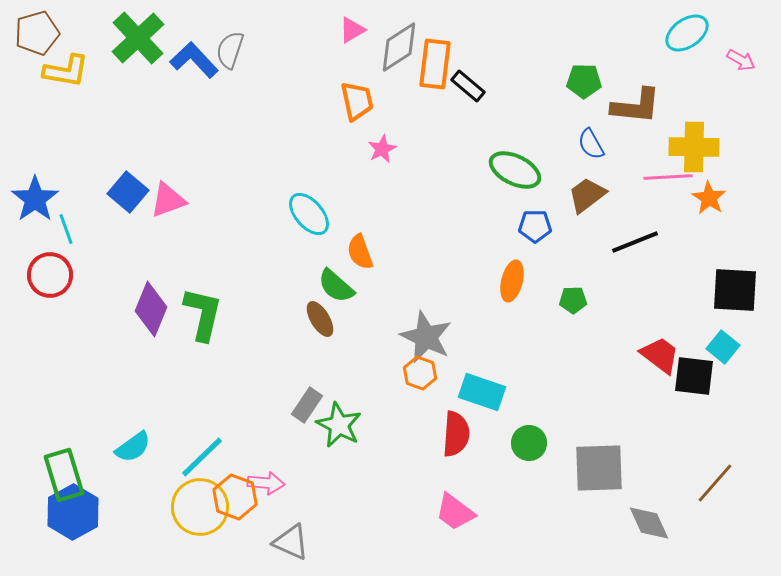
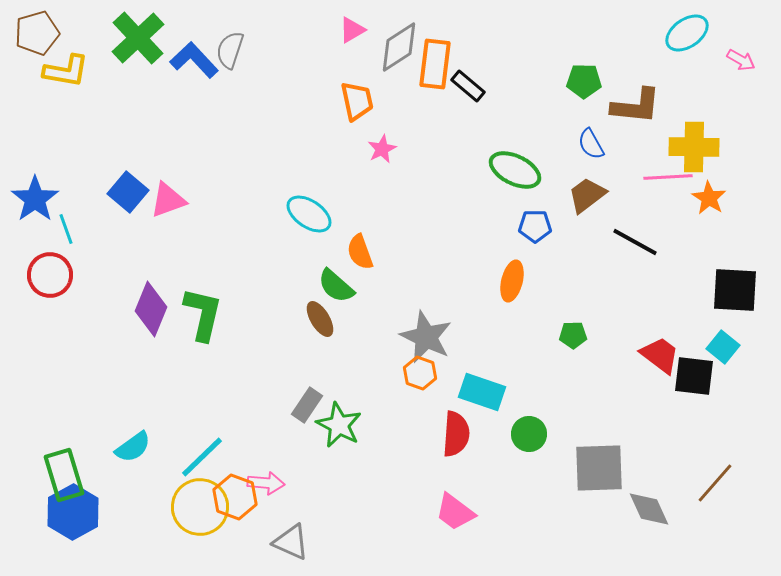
cyan ellipse at (309, 214): rotated 15 degrees counterclockwise
black line at (635, 242): rotated 51 degrees clockwise
green pentagon at (573, 300): moved 35 px down
green circle at (529, 443): moved 9 px up
gray diamond at (649, 523): moved 14 px up
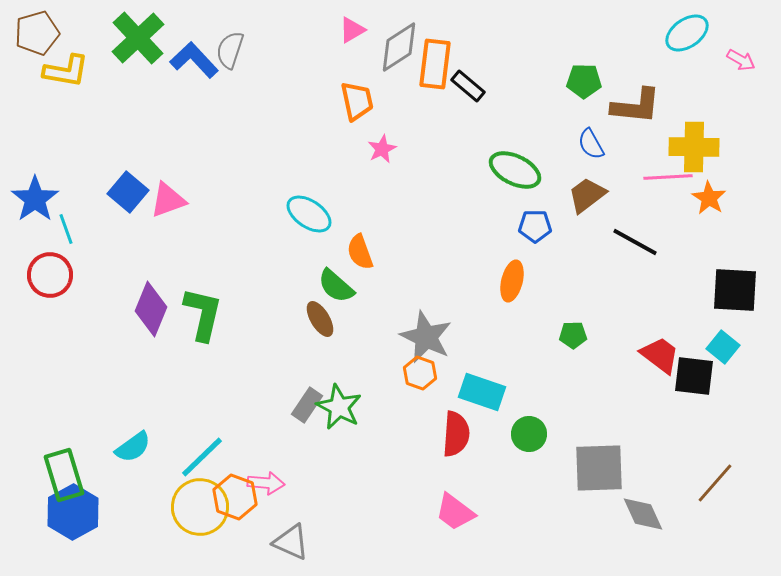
green star at (339, 425): moved 18 px up
gray diamond at (649, 509): moved 6 px left, 5 px down
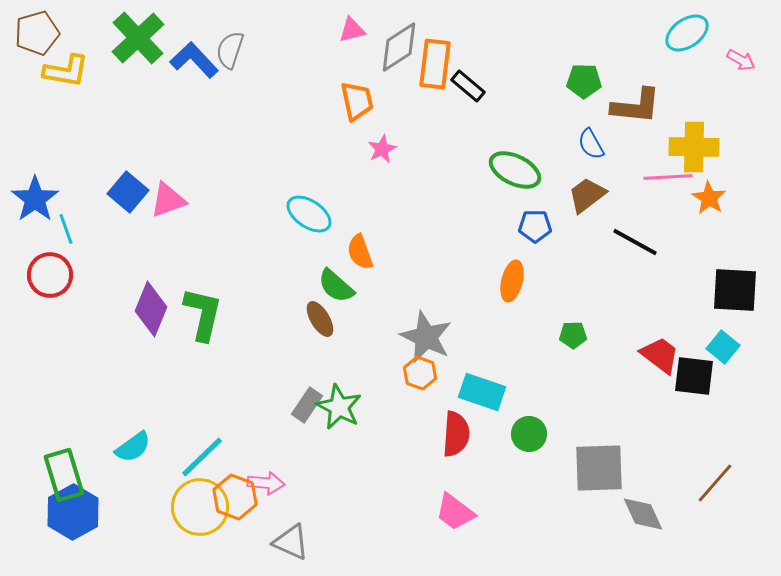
pink triangle at (352, 30): rotated 16 degrees clockwise
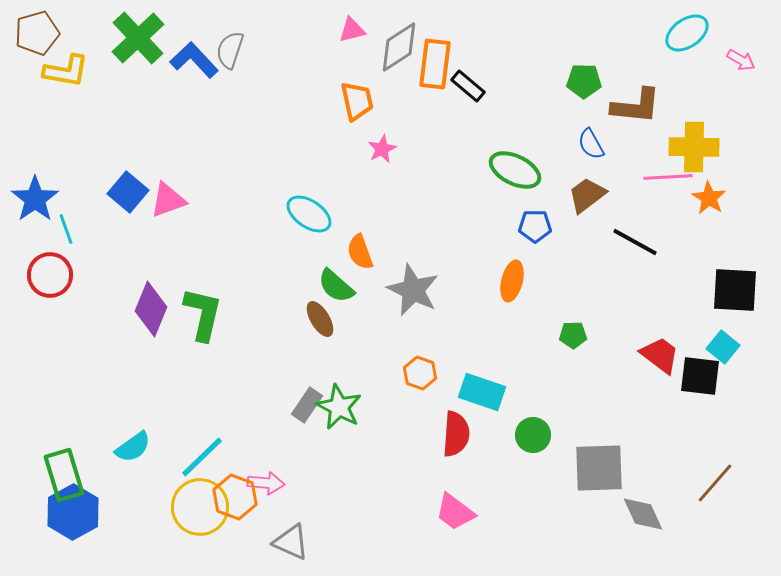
gray star at (426, 337): moved 13 px left, 47 px up
black square at (694, 376): moved 6 px right
green circle at (529, 434): moved 4 px right, 1 px down
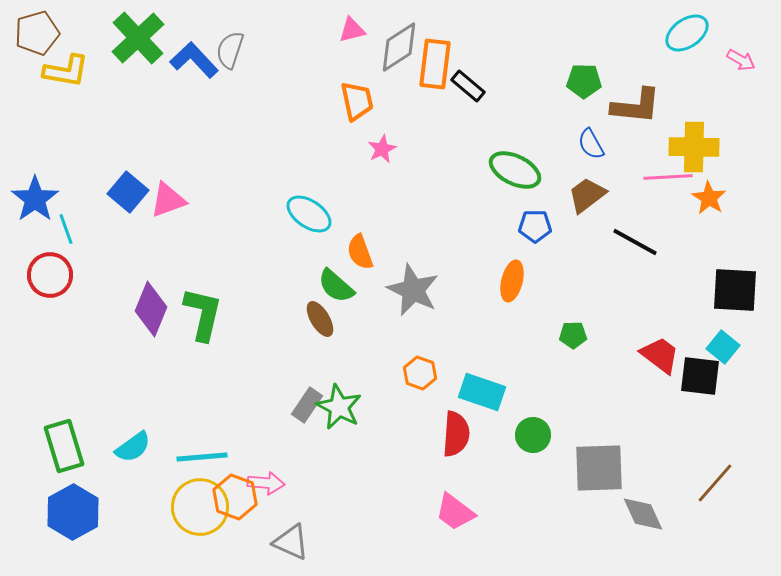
cyan line at (202, 457): rotated 39 degrees clockwise
green rectangle at (64, 475): moved 29 px up
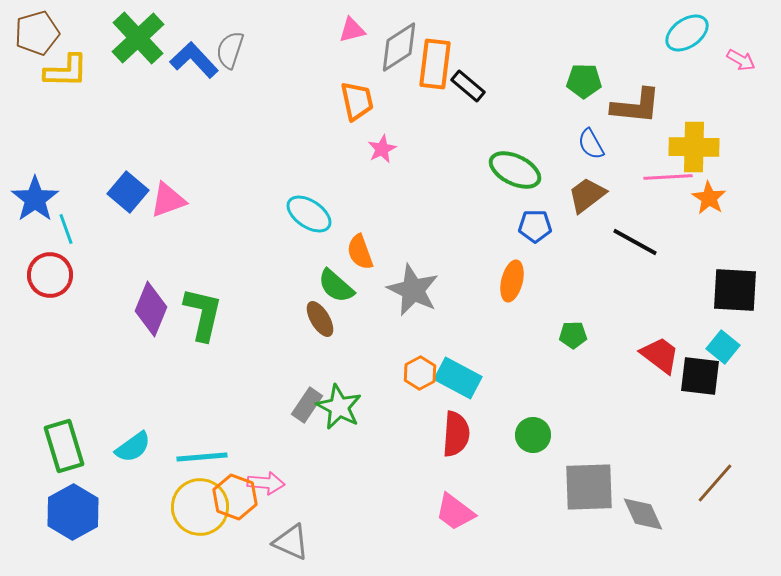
yellow L-shape at (66, 71): rotated 9 degrees counterclockwise
orange hexagon at (420, 373): rotated 12 degrees clockwise
cyan rectangle at (482, 392): moved 24 px left, 14 px up; rotated 9 degrees clockwise
gray square at (599, 468): moved 10 px left, 19 px down
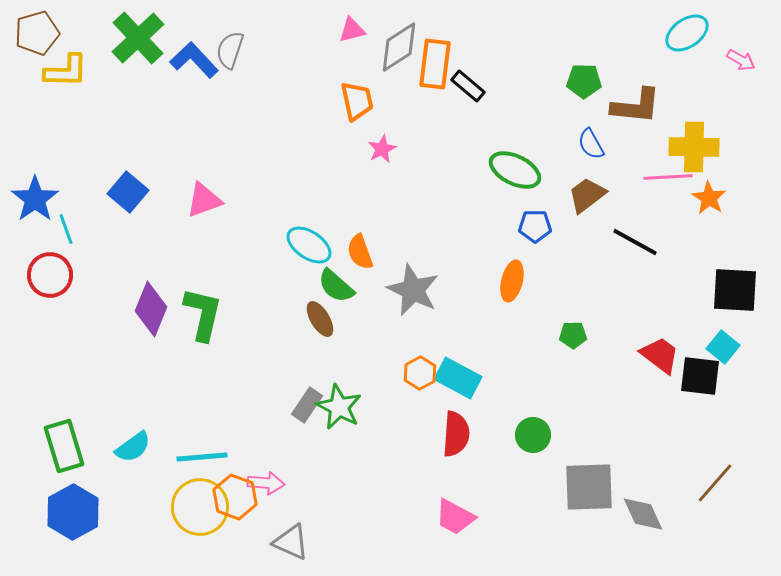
pink triangle at (168, 200): moved 36 px right
cyan ellipse at (309, 214): moved 31 px down
pink trapezoid at (455, 512): moved 5 px down; rotated 9 degrees counterclockwise
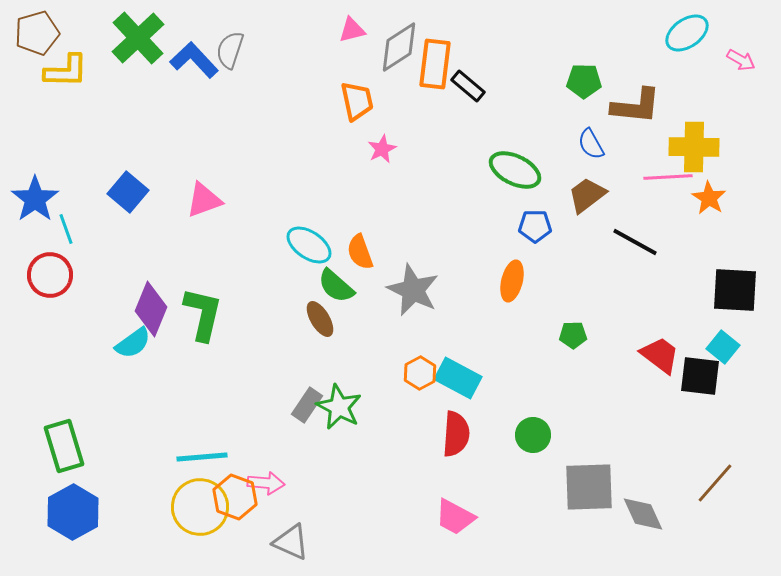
cyan semicircle at (133, 447): moved 104 px up
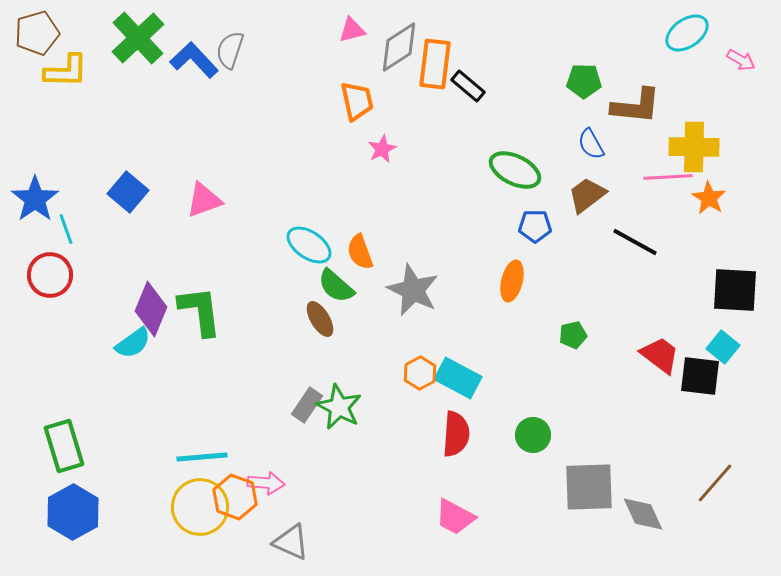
green L-shape at (203, 314): moved 3 px left, 3 px up; rotated 20 degrees counterclockwise
green pentagon at (573, 335): rotated 12 degrees counterclockwise
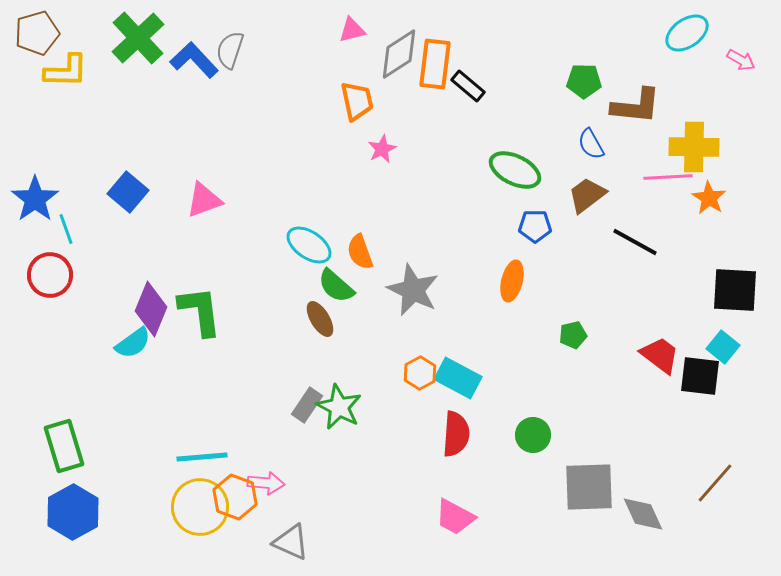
gray diamond at (399, 47): moved 7 px down
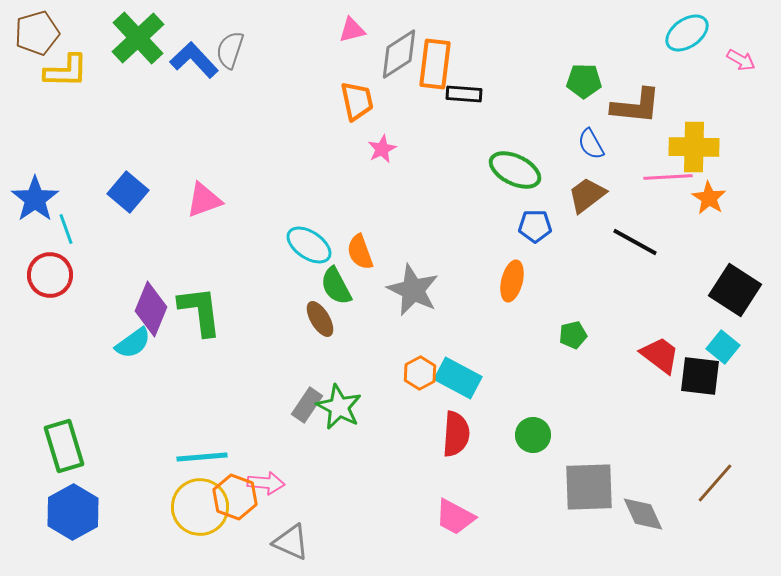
black rectangle at (468, 86): moved 4 px left, 8 px down; rotated 36 degrees counterclockwise
green semicircle at (336, 286): rotated 21 degrees clockwise
black square at (735, 290): rotated 30 degrees clockwise
